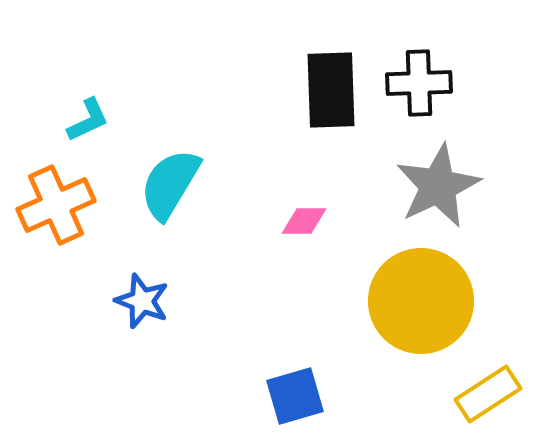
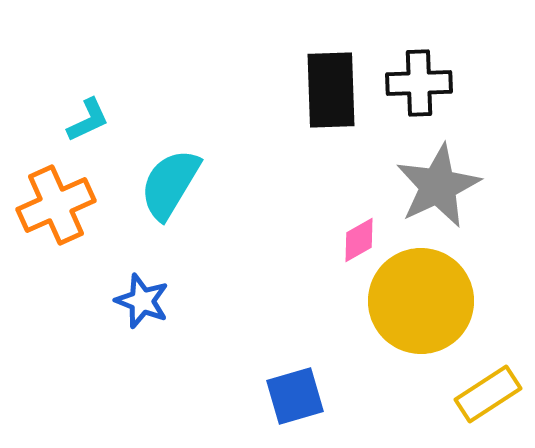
pink diamond: moved 55 px right, 19 px down; rotated 30 degrees counterclockwise
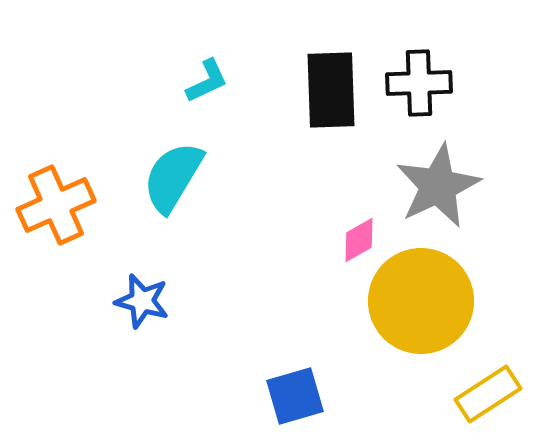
cyan L-shape: moved 119 px right, 39 px up
cyan semicircle: moved 3 px right, 7 px up
blue star: rotated 6 degrees counterclockwise
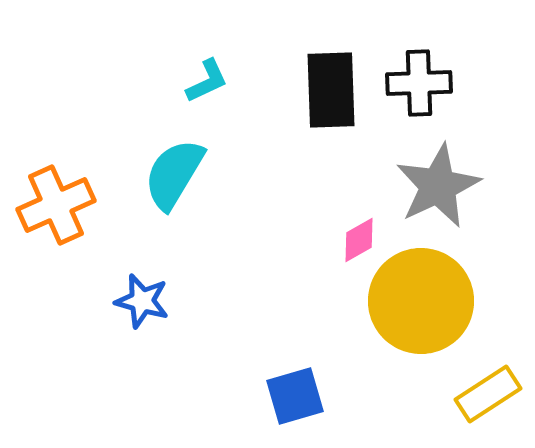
cyan semicircle: moved 1 px right, 3 px up
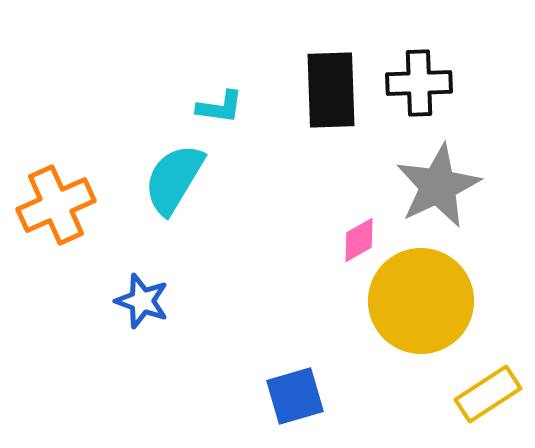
cyan L-shape: moved 13 px right, 26 px down; rotated 33 degrees clockwise
cyan semicircle: moved 5 px down
blue star: rotated 4 degrees clockwise
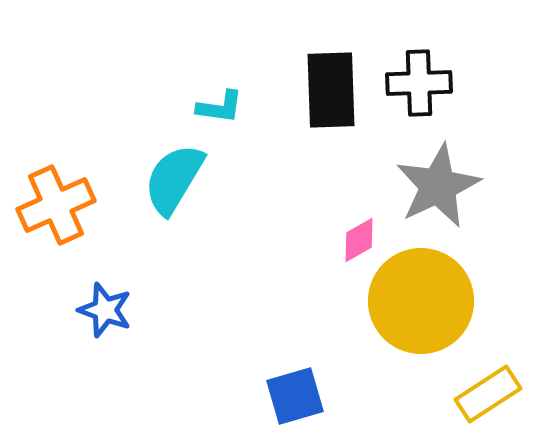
blue star: moved 37 px left, 9 px down
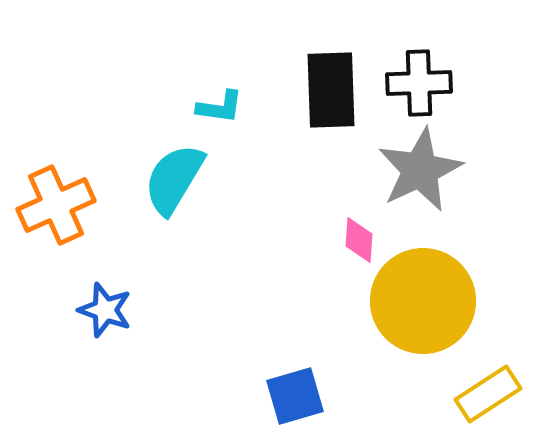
gray star: moved 18 px left, 16 px up
pink diamond: rotated 57 degrees counterclockwise
yellow circle: moved 2 px right
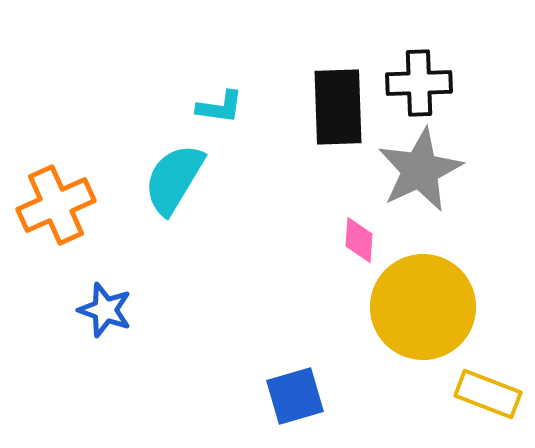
black rectangle: moved 7 px right, 17 px down
yellow circle: moved 6 px down
yellow rectangle: rotated 54 degrees clockwise
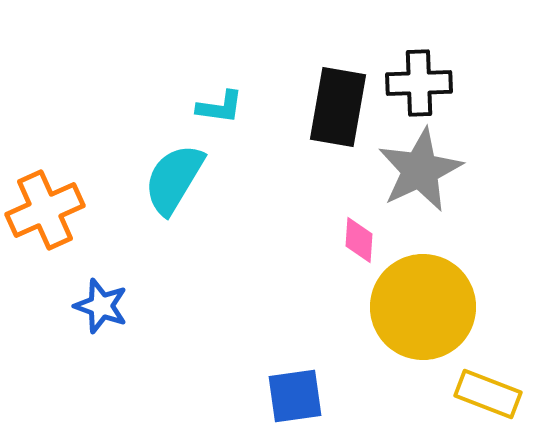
black rectangle: rotated 12 degrees clockwise
orange cross: moved 11 px left, 5 px down
blue star: moved 4 px left, 4 px up
blue square: rotated 8 degrees clockwise
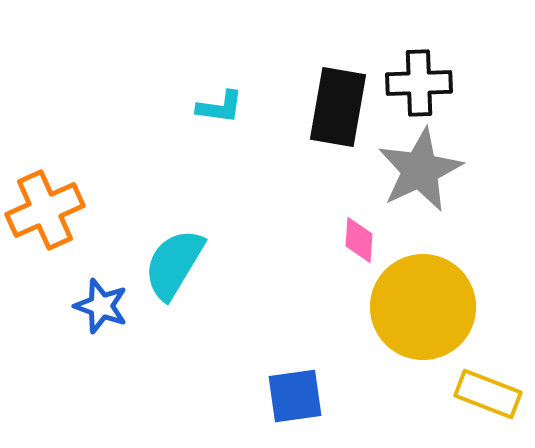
cyan semicircle: moved 85 px down
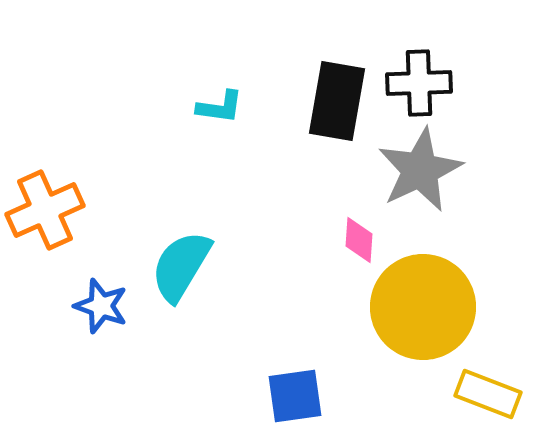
black rectangle: moved 1 px left, 6 px up
cyan semicircle: moved 7 px right, 2 px down
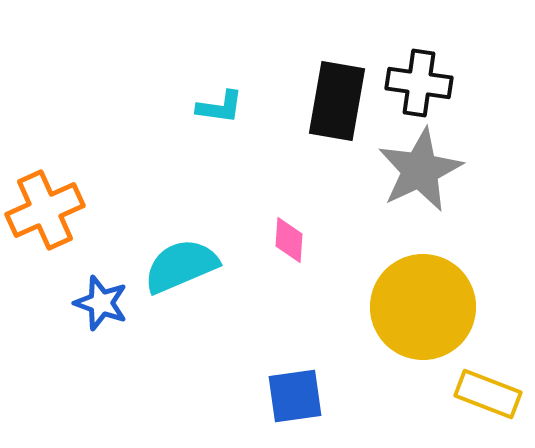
black cross: rotated 10 degrees clockwise
pink diamond: moved 70 px left
cyan semicircle: rotated 36 degrees clockwise
blue star: moved 3 px up
